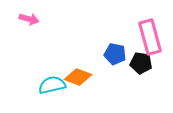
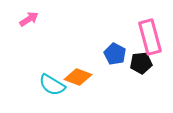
pink arrow: rotated 48 degrees counterclockwise
blue pentagon: rotated 15 degrees clockwise
black pentagon: rotated 15 degrees counterclockwise
cyan semicircle: rotated 136 degrees counterclockwise
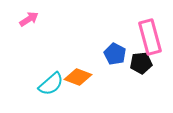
cyan semicircle: moved 1 px left, 1 px up; rotated 72 degrees counterclockwise
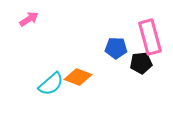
blue pentagon: moved 1 px right, 6 px up; rotated 25 degrees counterclockwise
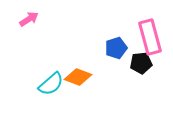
blue pentagon: rotated 20 degrees counterclockwise
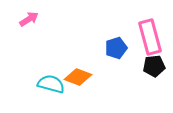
black pentagon: moved 13 px right, 3 px down
cyan semicircle: rotated 124 degrees counterclockwise
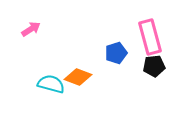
pink arrow: moved 2 px right, 10 px down
blue pentagon: moved 5 px down
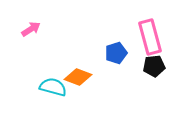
cyan semicircle: moved 2 px right, 3 px down
